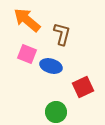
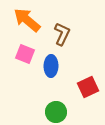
brown L-shape: rotated 10 degrees clockwise
pink square: moved 2 px left
blue ellipse: rotated 75 degrees clockwise
red square: moved 5 px right
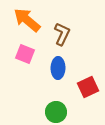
blue ellipse: moved 7 px right, 2 px down
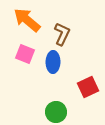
blue ellipse: moved 5 px left, 6 px up
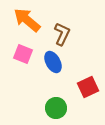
pink square: moved 2 px left
blue ellipse: rotated 30 degrees counterclockwise
green circle: moved 4 px up
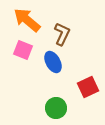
pink square: moved 4 px up
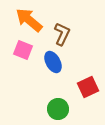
orange arrow: moved 2 px right
green circle: moved 2 px right, 1 px down
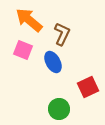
green circle: moved 1 px right
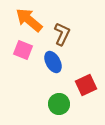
red square: moved 2 px left, 2 px up
green circle: moved 5 px up
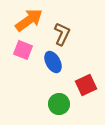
orange arrow: rotated 104 degrees clockwise
